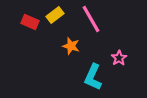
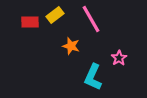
red rectangle: rotated 24 degrees counterclockwise
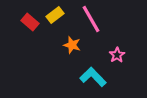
red rectangle: rotated 42 degrees clockwise
orange star: moved 1 px right, 1 px up
pink star: moved 2 px left, 3 px up
cyan L-shape: rotated 112 degrees clockwise
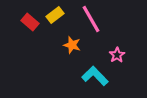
cyan L-shape: moved 2 px right, 1 px up
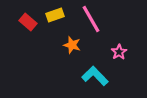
yellow rectangle: rotated 18 degrees clockwise
red rectangle: moved 2 px left
pink star: moved 2 px right, 3 px up
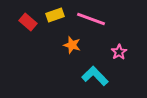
pink line: rotated 40 degrees counterclockwise
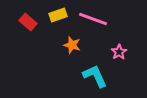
yellow rectangle: moved 3 px right
pink line: moved 2 px right
cyan L-shape: rotated 20 degrees clockwise
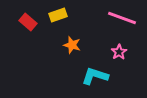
pink line: moved 29 px right, 1 px up
cyan L-shape: rotated 48 degrees counterclockwise
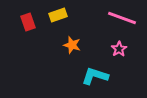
red rectangle: rotated 30 degrees clockwise
pink star: moved 3 px up
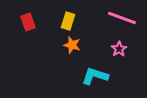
yellow rectangle: moved 10 px right, 6 px down; rotated 54 degrees counterclockwise
